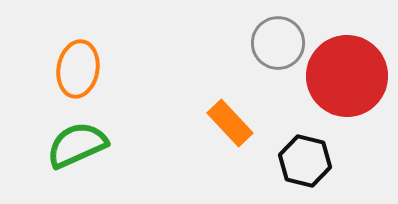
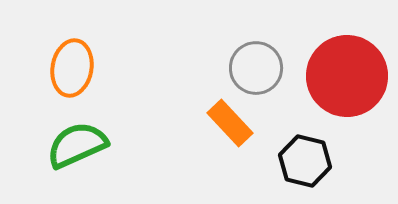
gray circle: moved 22 px left, 25 px down
orange ellipse: moved 6 px left, 1 px up
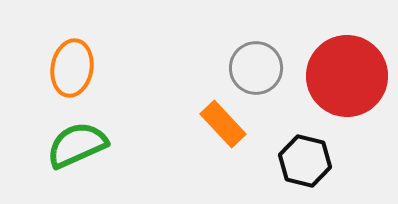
orange rectangle: moved 7 px left, 1 px down
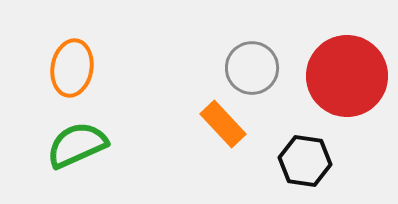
gray circle: moved 4 px left
black hexagon: rotated 6 degrees counterclockwise
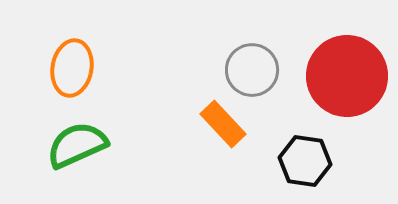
gray circle: moved 2 px down
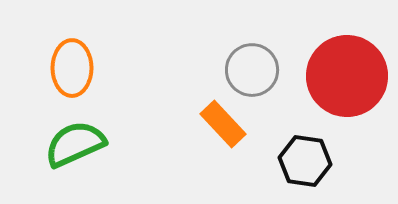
orange ellipse: rotated 10 degrees counterclockwise
green semicircle: moved 2 px left, 1 px up
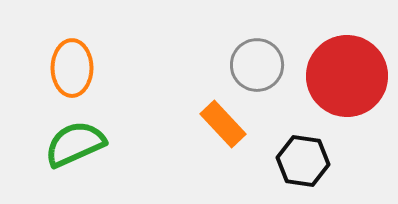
gray circle: moved 5 px right, 5 px up
black hexagon: moved 2 px left
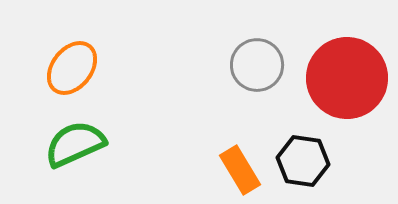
orange ellipse: rotated 38 degrees clockwise
red circle: moved 2 px down
orange rectangle: moved 17 px right, 46 px down; rotated 12 degrees clockwise
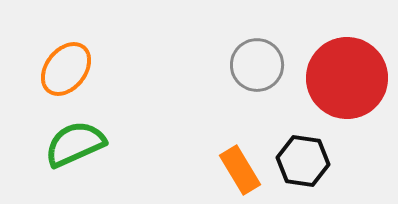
orange ellipse: moved 6 px left, 1 px down
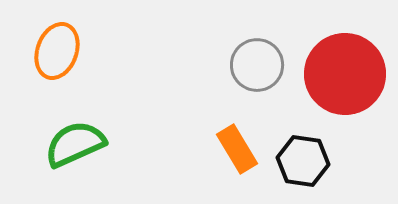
orange ellipse: moved 9 px left, 18 px up; rotated 18 degrees counterclockwise
red circle: moved 2 px left, 4 px up
orange rectangle: moved 3 px left, 21 px up
